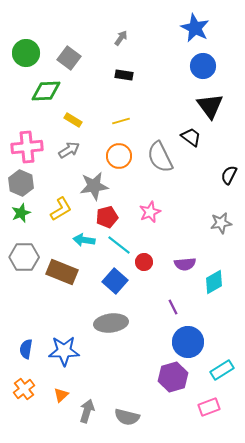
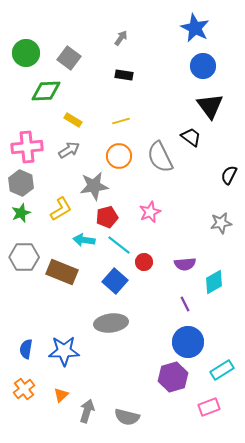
purple line at (173, 307): moved 12 px right, 3 px up
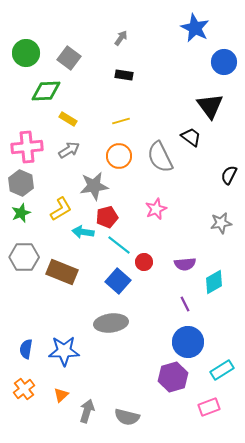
blue circle at (203, 66): moved 21 px right, 4 px up
yellow rectangle at (73, 120): moved 5 px left, 1 px up
pink star at (150, 212): moved 6 px right, 3 px up
cyan arrow at (84, 240): moved 1 px left, 8 px up
blue square at (115, 281): moved 3 px right
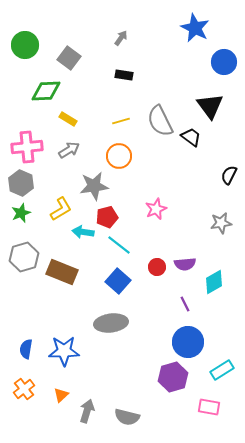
green circle at (26, 53): moved 1 px left, 8 px up
gray semicircle at (160, 157): moved 36 px up
gray hexagon at (24, 257): rotated 16 degrees counterclockwise
red circle at (144, 262): moved 13 px right, 5 px down
pink rectangle at (209, 407): rotated 30 degrees clockwise
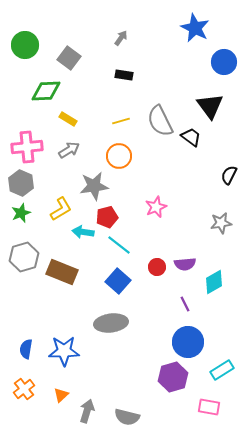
pink star at (156, 209): moved 2 px up
